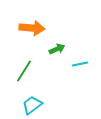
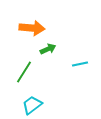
green arrow: moved 9 px left
green line: moved 1 px down
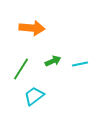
green arrow: moved 5 px right, 12 px down
green line: moved 3 px left, 3 px up
cyan trapezoid: moved 2 px right, 9 px up
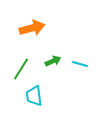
orange arrow: rotated 20 degrees counterclockwise
cyan line: rotated 28 degrees clockwise
cyan trapezoid: rotated 60 degrees counterclockwise
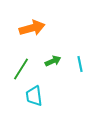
cyan line: rotated 63 degrees clockwise
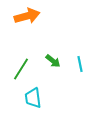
orange arrow: moved 5 px left, 12 px up
green arrow: rotated 63 degrees clockwise
cyan trapezoid: moved 1 px left, 2 px down
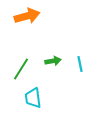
green arrow: rotated 49 degrees counterclockwise
